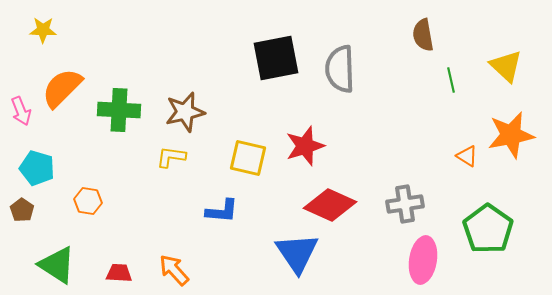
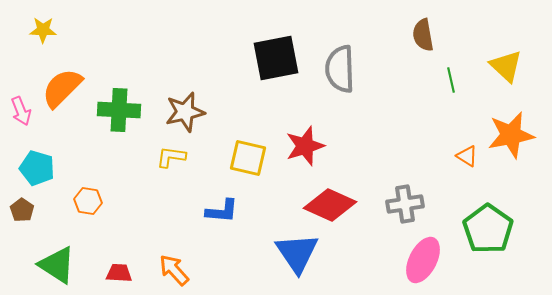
pink ellipse: rotated 18 degrees clockwise
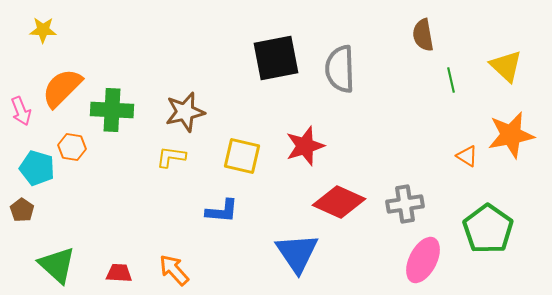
green cross: moved 7 px left
yellow square: moved 6 px left, 2 px up
orange hexagon: moved 16 px left, 54 px up
red diamond: moved 9 px right, 3 px up
green triangle: rotated 9 degrees clockwise
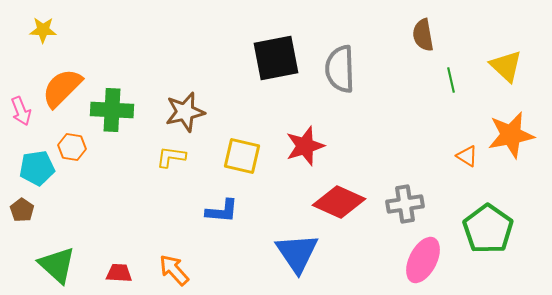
cyan pentagon: rotated 24 degrees counterclockwise
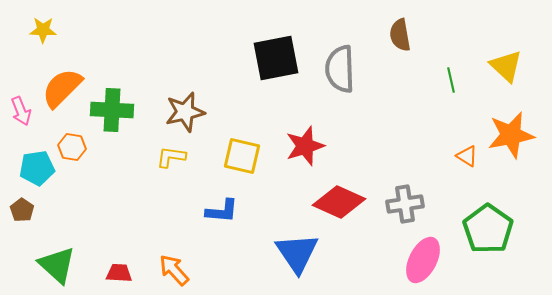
brown semicircle: moved 23 px left
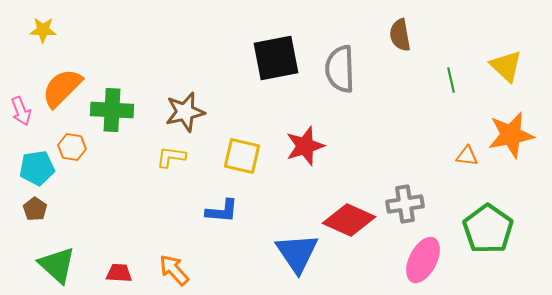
orange triangle: rotated 25 degrees counterclockwise
red diamond: moved 10 px right, 18 px down
brown pentagon: moved 13 px right, 1 px up
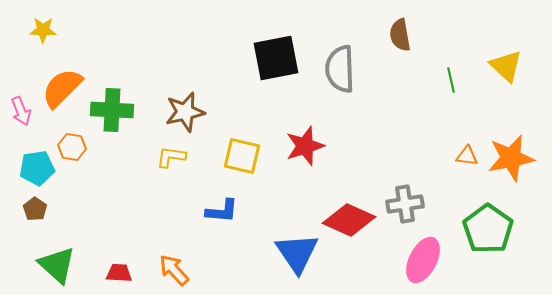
orange star: moved 23 px down
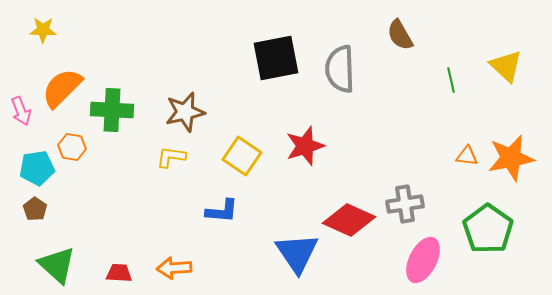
brown semicircle: rotated 20 degrees counterclockwise
yellow square: rotated 21 degrees clockwise
orange arrow: moved 2 px up; rotated 52 degrees counterclockwise
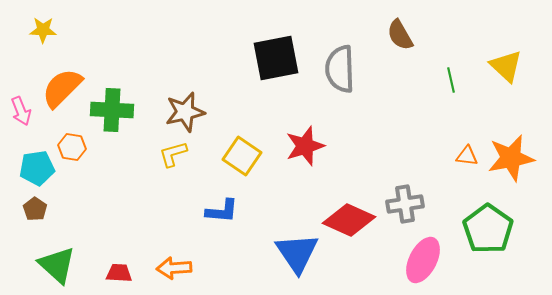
yellow L-shape: moved 2 px right, 3 px up; rotated 24 degrees counterclockwise
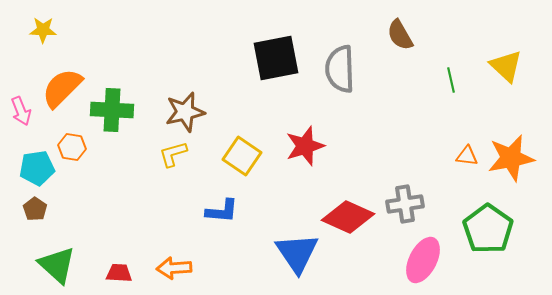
red diamond: moved 1 px left, 3 px up
